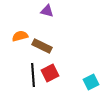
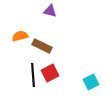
purple triangle: moved 3 px right
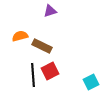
purple triangle: rotated 32 degrees counterclockwise
red square: moved 2 px up
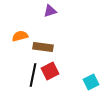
brown rectangle: moved 1 px right, 1 px down; rotated 18 degrees counterclockwise
black line: rotated 15 degrees clockwise
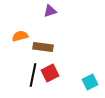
red square: moved 2 px down
cyan square: moved 1 px left
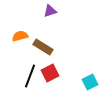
brown rectangle: rotated 24 degrees clockwise
black line: moved 3 px left, 1 px down; rotated 10 degrees clockwise
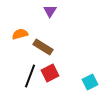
purple triangle: rotated 40 degrees counterclockwise
orange semicircle: moved 2 px up
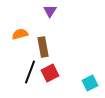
brown rectangle: rotated 48 degrees clockwise
black line: moved 4 px up
cyan square: moved 1 px down
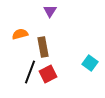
red square: moved 2 px left, 1 px down
cyan square: moved 20 px up; rotated 28 degrees counterclockwise
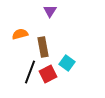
cyan square: moved 23 px left
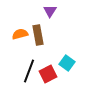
brown rectangle: moved 5 px left, 12 px up
black line: moved 1 px left, 1 px up
